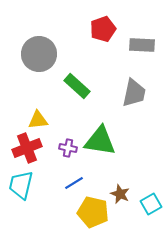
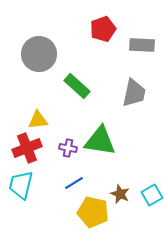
cyan square: moved 1 px right, 9 px up
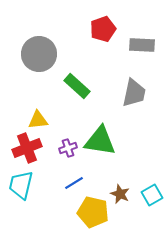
purple cross: rotated 30 degrees counterclockwise
